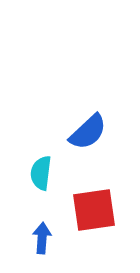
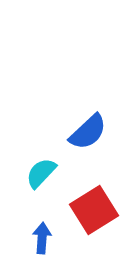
cyan semicircle: rotated 36 degrees clockwise
red square: rotated 24 degrees counterclockwise
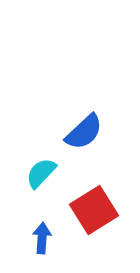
blue semicircle: moved 4 px left
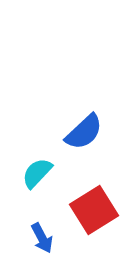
cyan semicircle: moved 4 px left
blue arrow: rotated 148 degrees clockwise
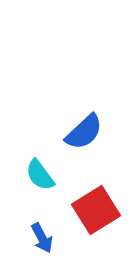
cyan semicircle: moved 3 px right, 2 px down; rotated 80 degrees counterclockwise
red square: moved 2 px right
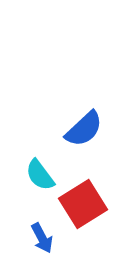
blue semicircle: moved 3 px up
red square: moved 13 px left, 6 px up
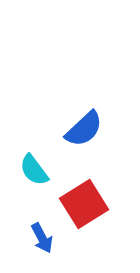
cyan semicircle: moved 6 px left, 5 px up
red square: moved 1 px right
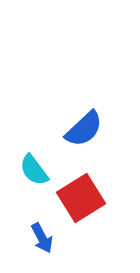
red square: moved 3 px left, 6 px up
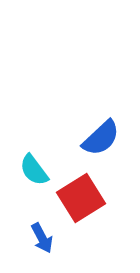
blue semicircle: moved 17 px right, 9 px down
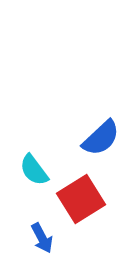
red square: moved 1 px down
